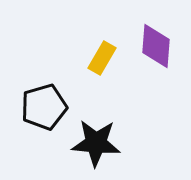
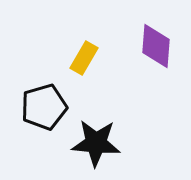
yellow rectangle: moved 18 px left
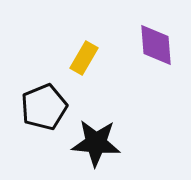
purple diamond: moved 1 px up; rotated 9 degrees counterclockwise
black pentagon: rotated 6 degrees counterclockwise
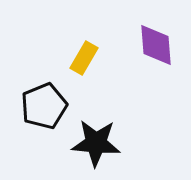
black pentagon: moved 1 px up
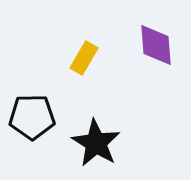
black pentagon: moved 12 px left, 11 px down; rotated 21 degrees clockwise
black star: rotated 27 degrees clockwise
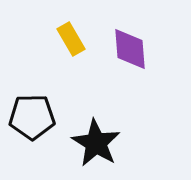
purple diamond: moved 26 px left, 4 px down
yellow rectangle: moved 13 px left, 19 px up; rotated 60 degrees counterclockwise
